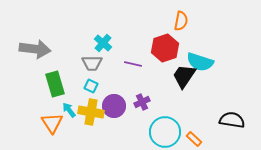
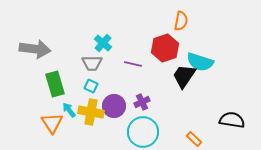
cyan circle: moved 22 px left
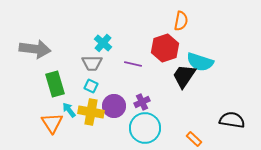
cyan circle: moved 2 px right, 4 px up
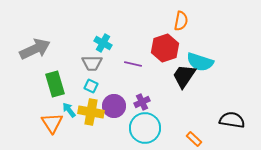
cyan cross: rotated 12 degrees counterclockwise
gray arrow: rotated 32 degrees counterclockwise
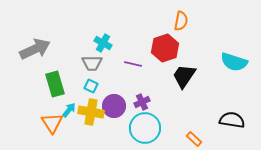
cyan semicircle: moved 34 px right
cyan arrow: rotated 77 degrees clockwise
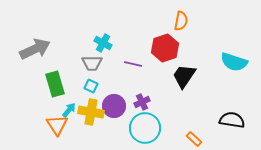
orange triangle: moved 5 px right, 2 px down
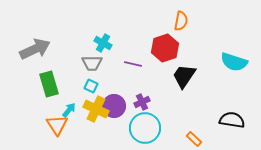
green rectangle: moved 6 px left
yellow cross: moved 5 px right, 3 px up; rotated 15 degrees clockwise
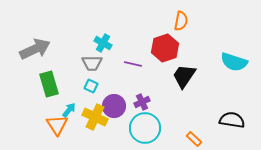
yellow cross: moved 1 px left, 8 px down
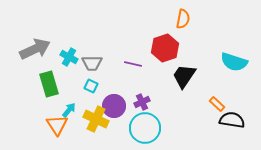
orange semicircle: moved 2 px right, 2 px up
cyan cross: moved 34 px left, 14 px down
yellow cross: moved 1 px right, 2 px down
orange rectangle: moved 23 px right, 35 px up
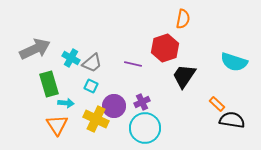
cyan cross: moved 2 px right, 1 px down
gray trapezoid: rotated 40 degrees counterclockwise
cyan arrow: moved 3 px left, 7 px up; rotated 56 degrees clockwise
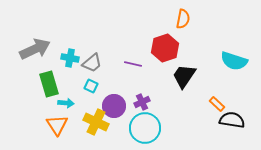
cyan cross: moved 1 px left; rotated 18 degrees counterclockwise
cyan semicircle: moved 1 px up
yellow cross: moved 3 px down
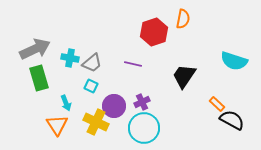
red hexagon: moved 11 px left, 16 px up
green rectangle: moved 10 px left, 6 px up
cyan arrow: rotated 63 degrees clockwise
black semicircle: rotated 20 degrees clockwise
cyan circle: moved 1 px left
